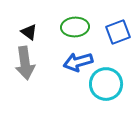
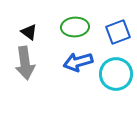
cyan circle: moved 10 px right, 10 px up
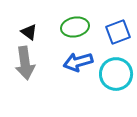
green ellipse: rotated 8 degrees counterclockwise
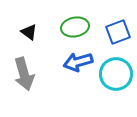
gray arrow: moved 1 px left, 11 px down; rotated 8 degrees counterclockwise
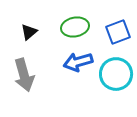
black triangle: rotated 42 degrees clockwise
gray arrow: moved 1 px down
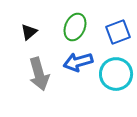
green ellipse: rotated 56 degrees counterclockwise
gray arrow: moved 15 px right, 1 px up
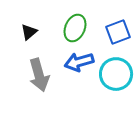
green ellipse: moved 1 px down
blue arrow: moved 1 px right
gray arrow: moved 1 px down
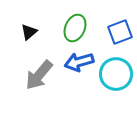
blue square: moved 2 px right
gray arrow: rotated 56 degrees clockwise
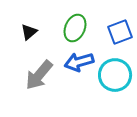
cyan circle: moved 1 px left, 1 px down
